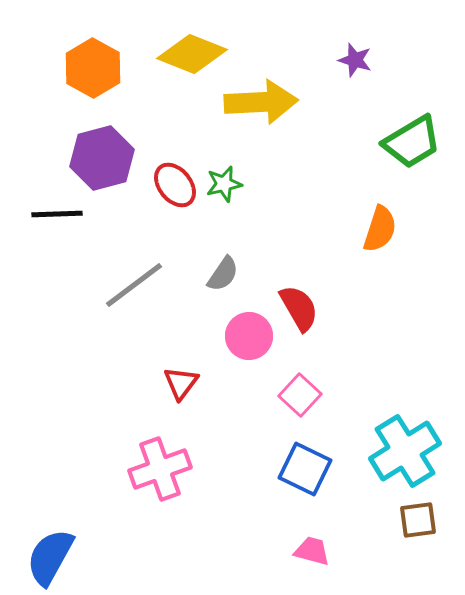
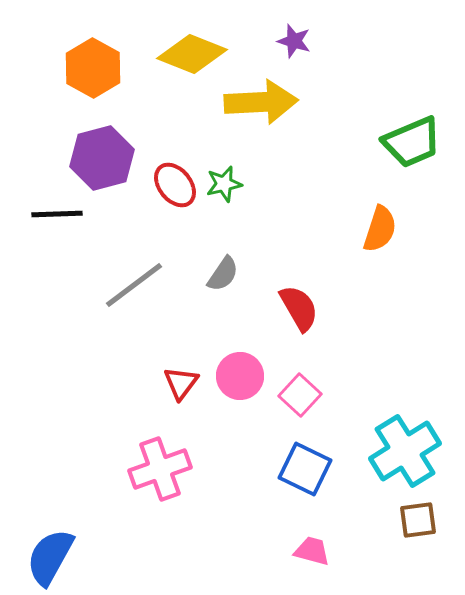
purple star: moved 61 px left, 19 px up
green trapezoid: rotated 8 degrees clockwise
pink circle: moved 9 px left, 40 px down
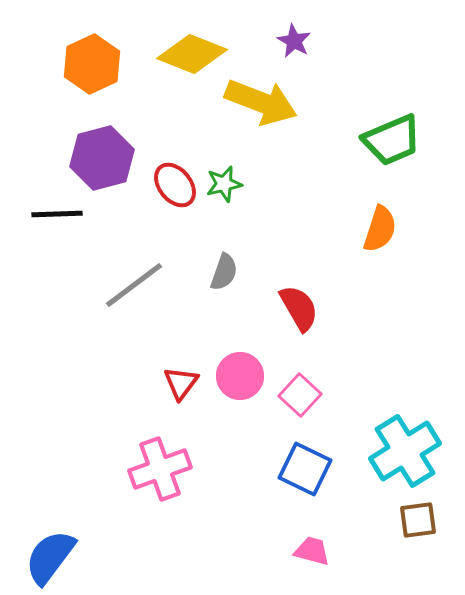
purple star: rotated 12 degrees clockwise
orange hexagon: moved 1 px left, 4 px up; rotated 6 degrees clockwise
yellow arrow: rotated 24 degrees clockwise
green trapezoid: moved 20 px left, 2 px up
gray semicircle: moved 1 px right, 2 px up; rotated 15 degrees counterclockwise
blue semicircle: rotated 8 degrees clockwise
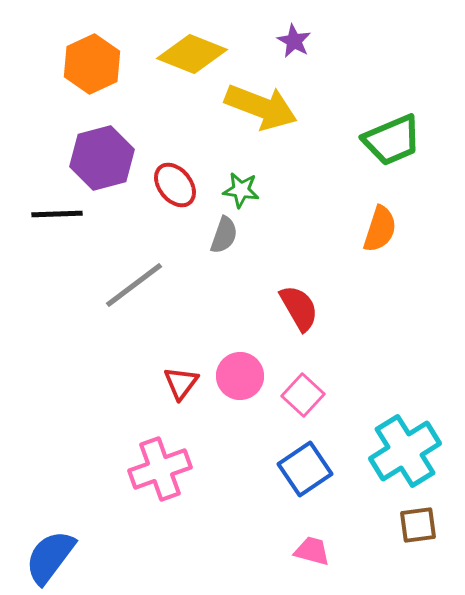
yellow arrow: moved 5 px down
green star: moved 17 px right, 6 px down; rotated 21 degrees clockwise
gray semicircle: moved 37 px up
pink square: moved 3 px right
blue square: rotated 30 degrees clockwise
brown square: moved 5 px down
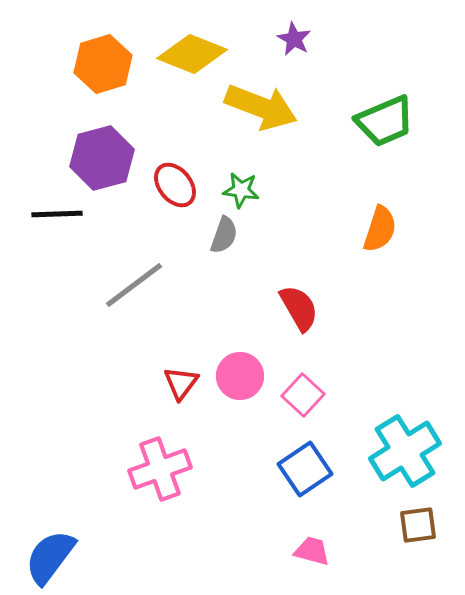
purple star: moved 2 px up
orange hexagon: moved 11 px right; rotated 8 degrees clockwise
green trapezoid: moved 7 px left, 19 px up
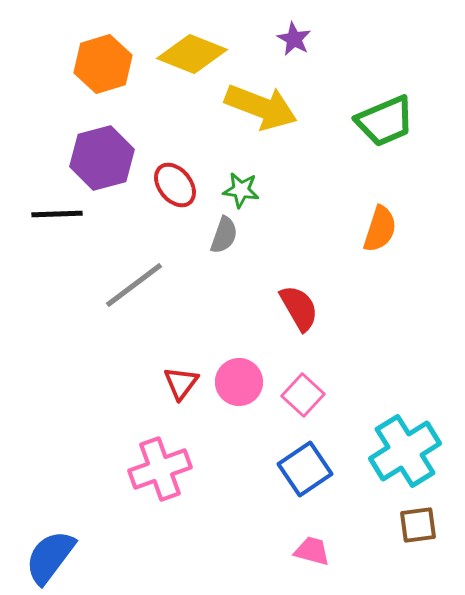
pink circle: moved 1 px left, 6 px down
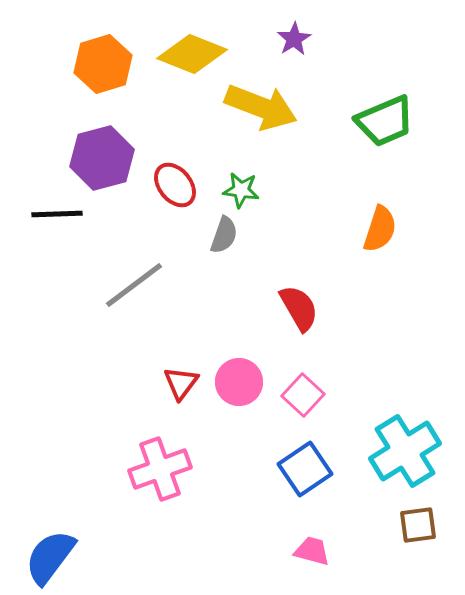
purple star: rotated 12 degrees clockwise
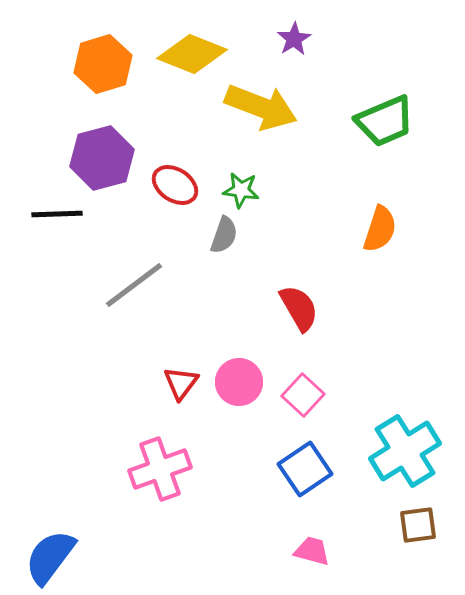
red ellipse: rotated 18 degrees counterclockwise
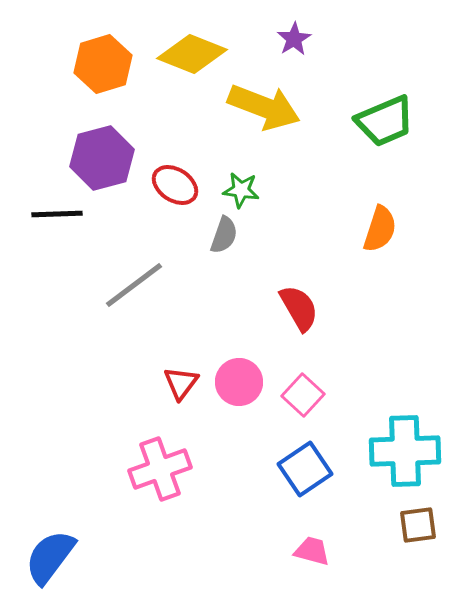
yellow arrow: moved 3 px right
cyan cross: rotated 30 degrees clockwise
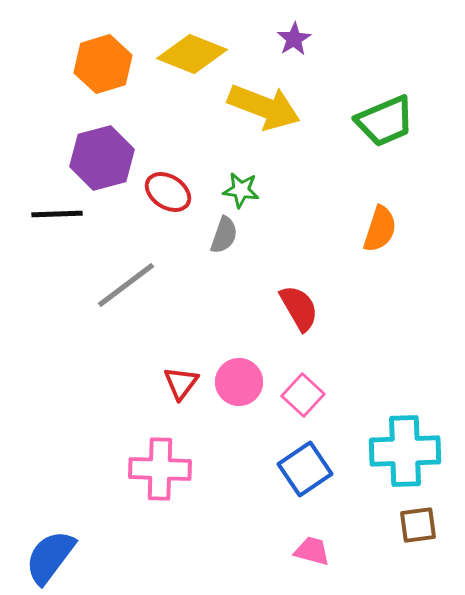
red ellipse: moved 7 px left, 7 px down
gray line: moved 8 px left
pink cross: rotated 22 degrees clockwise
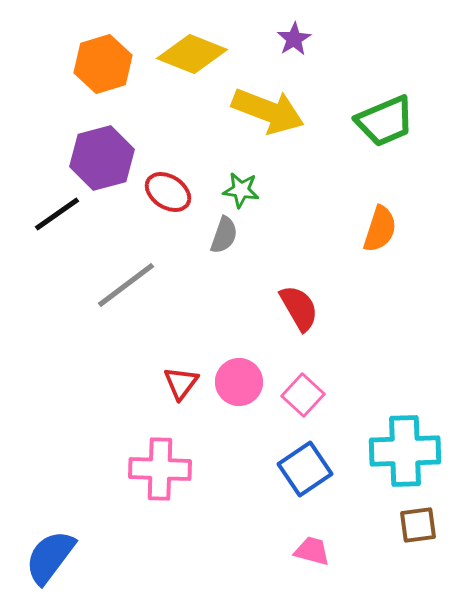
yellow arrow: moved 4 px right, 4 px down
black line: rotated 33 degrees counterclockwise
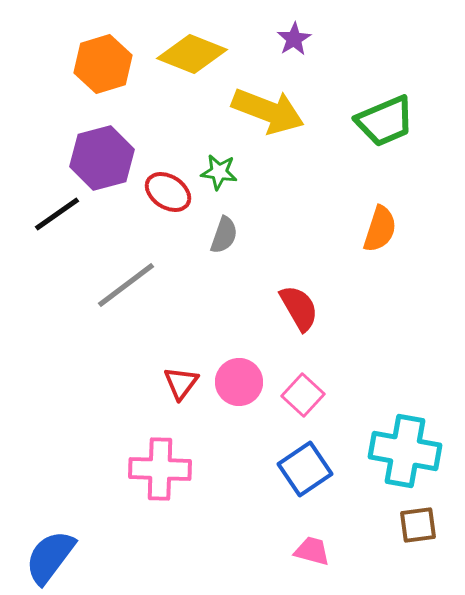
green star: moved 22 px left, 18 px up
cyan cross: rotated 12 degrees clockwise
